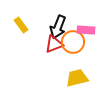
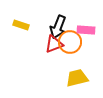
yellow rectangle: rotated 35 degrees counterclockwise
orange circle: moved 3 px left
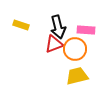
black arrow: rotated 35 degrees counterclockwise
orange circle: moved 5 px right, 7 px down
yellow trapezoid: moved 2 px up
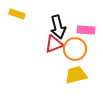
yellow rectangle: moved 4 px left, 11 px up
yellow trapezoid: moved 1 px left, 1 px up
